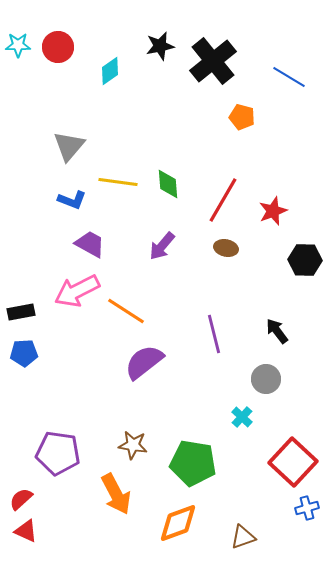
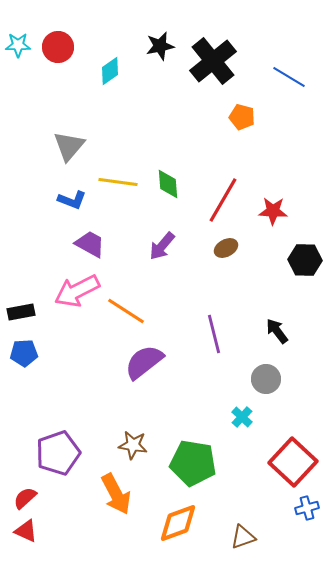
red star: rotated 24 degrees clockwise
brown ellipse: rotated 40 degrees counterclockwise
purple pentagon: rotated 27 degrees counterclockwise
red semicircle: moved 4 px right, 1 px up
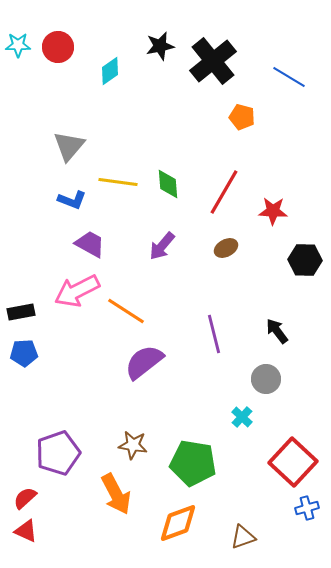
red line: moved 1 px right, 8 px up
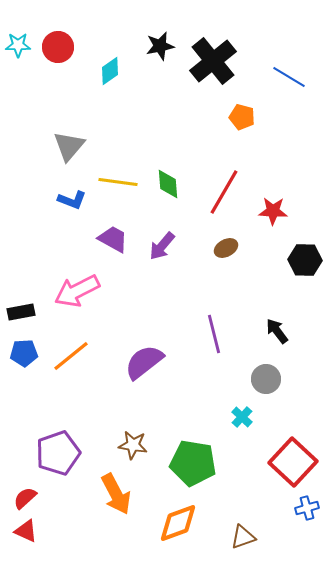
purple trapezoid: moved 23 px right, 5 px up
orange line: moved 55 px left, 45 px down; rotated 72 degrees counterclockwise
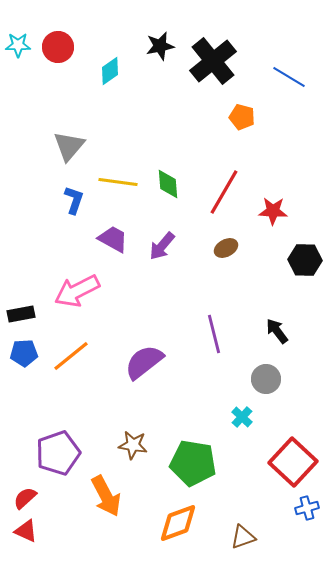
blue L-shape: moved 2 px right; rotated 92 degrees counterclockwise
black rectangle: moved 2 px down
orange arrow: moved 10 px left, 2 px down
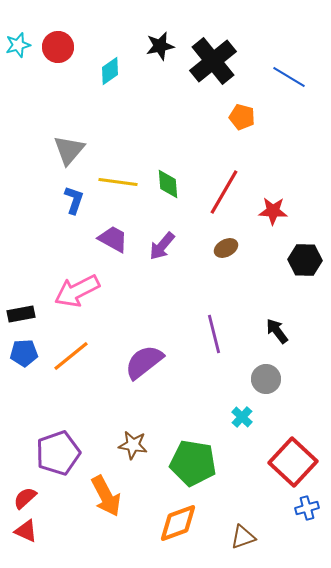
cyan star: rotated 15 degrees counterclockwise
gray triangle: moved 4 px down
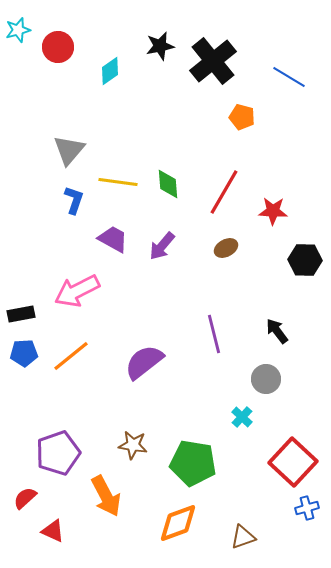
cyan star: moved 15 px up
red triangle: moved 27 px right
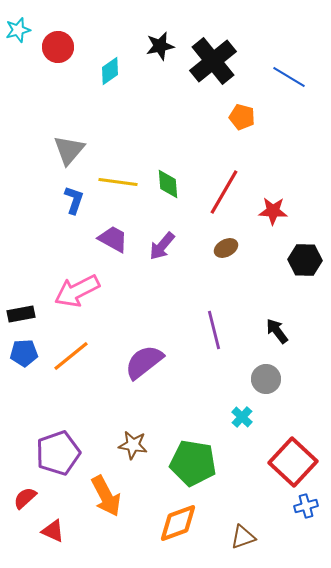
purple line: moved 4 px up
blue cross: moved 1 px left, 2 px up
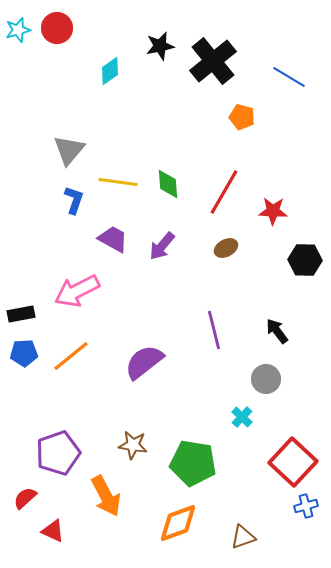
red circle: moved 1 px left, 19 px up
